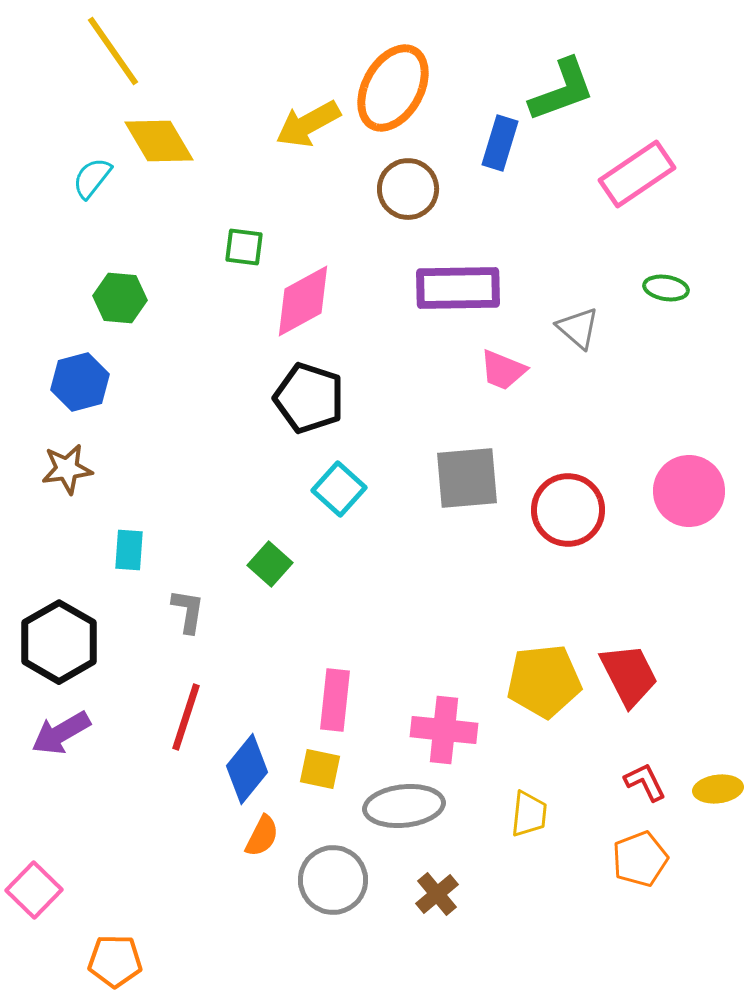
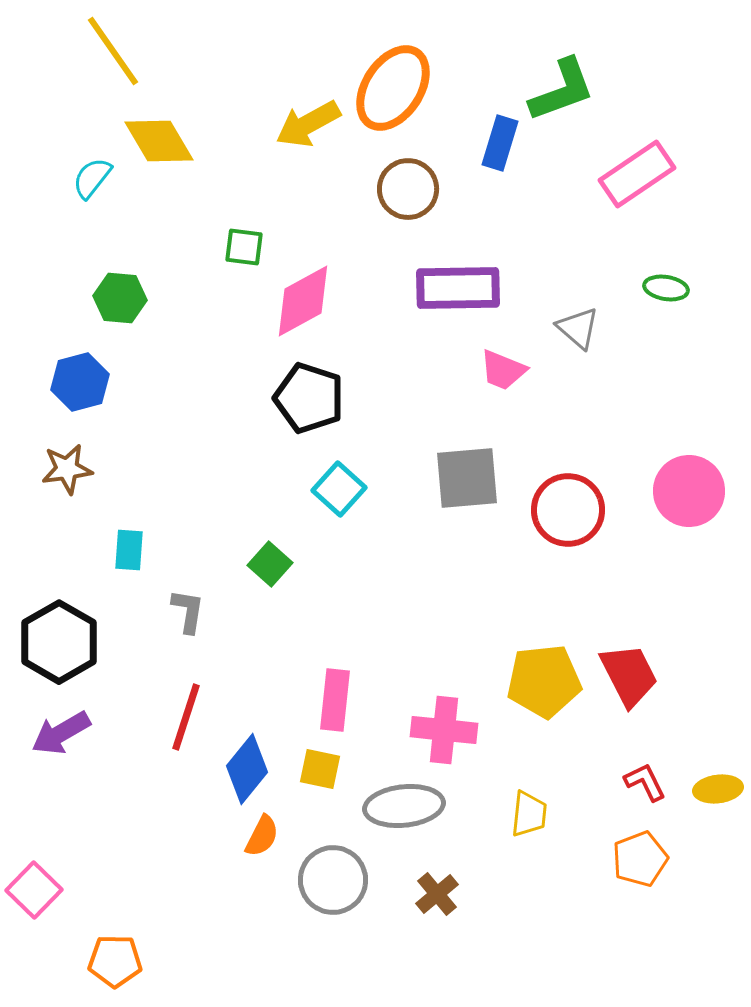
orange ellipse at (393, 88): rotated 4 degrees clockwise
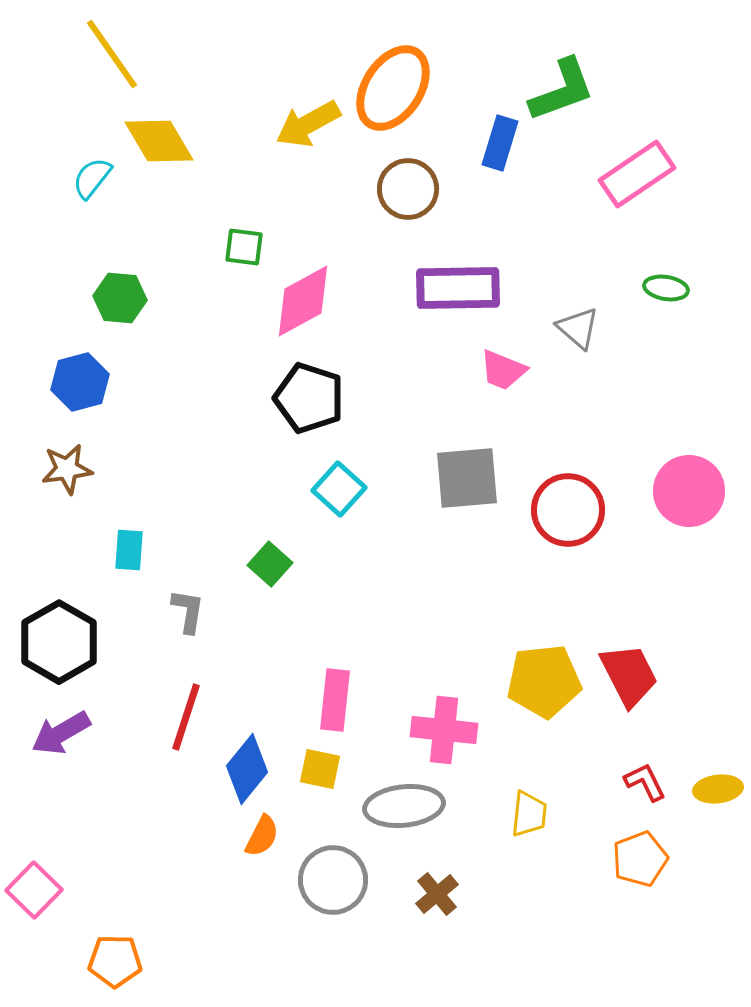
yellow line at (113, 51): moved 1 px left, 3 px down
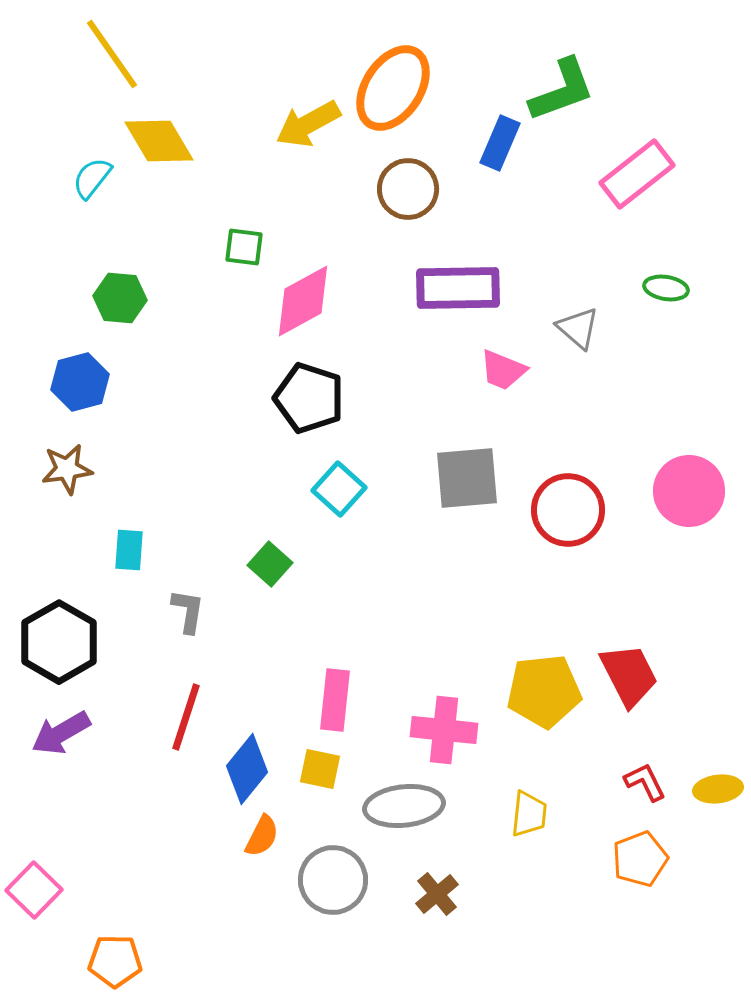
blue rectangle at (500, 143): rotated 6 degrees clockwise
pink rectangle at (637, 174): rotated 4 degrees counterclockwise
yellow pentagon at (544, 681): moved 10 px down
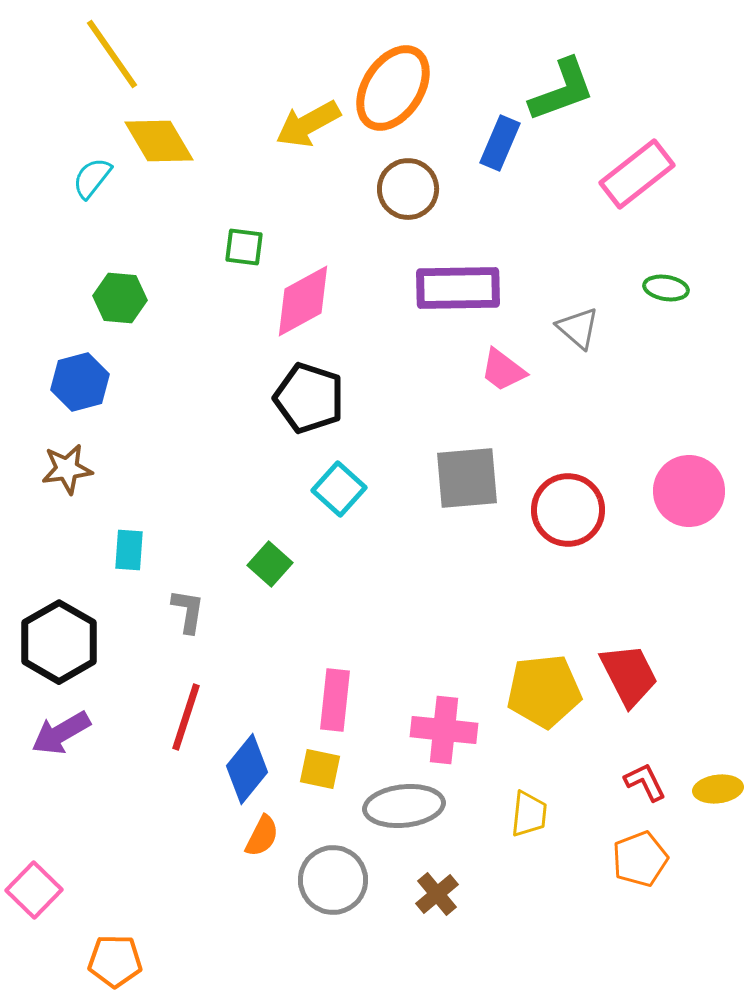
pink trapezoid at (503, 370): rotated 15 degrees clockwise
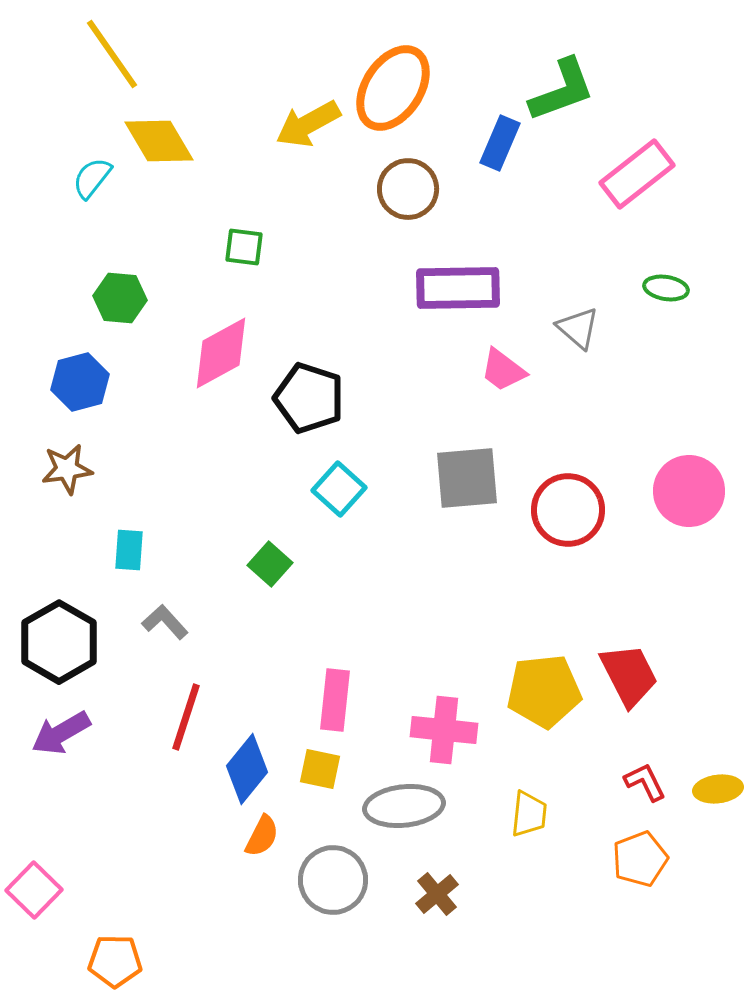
pink diamond at (303, 301): moved 82 px left, 52 px down
gray L-shape at (188, 611): moved 23 px left, 11 px down; rotated 51 degrees counterclockwise
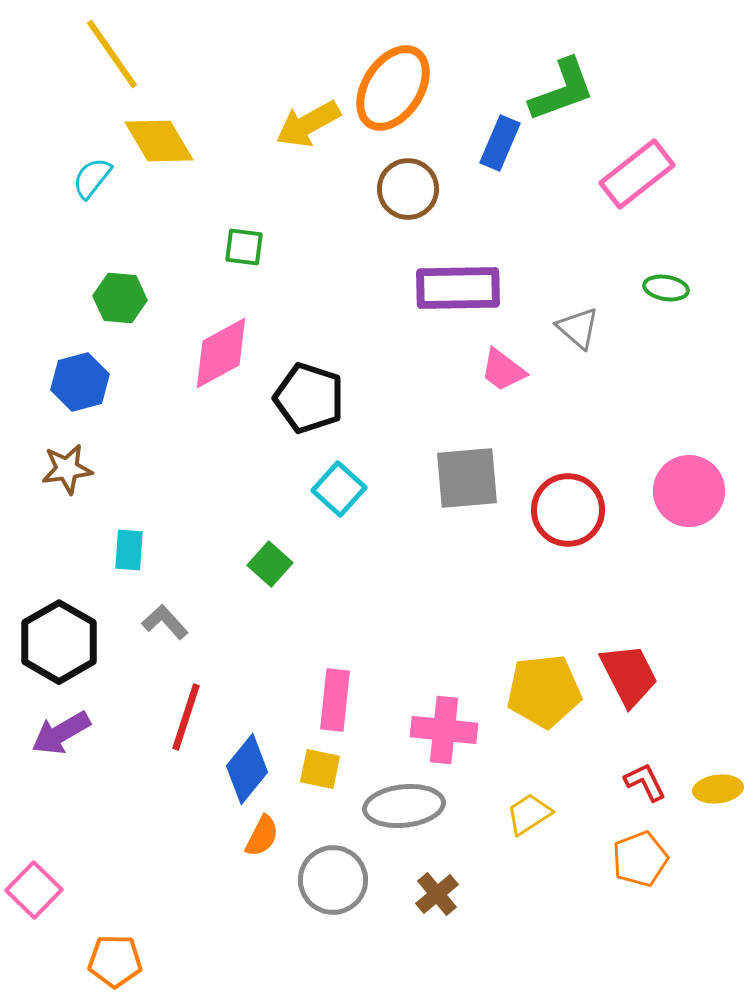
yellow trapezoid at (529, 814): rotated 129 degrees counterclockwise
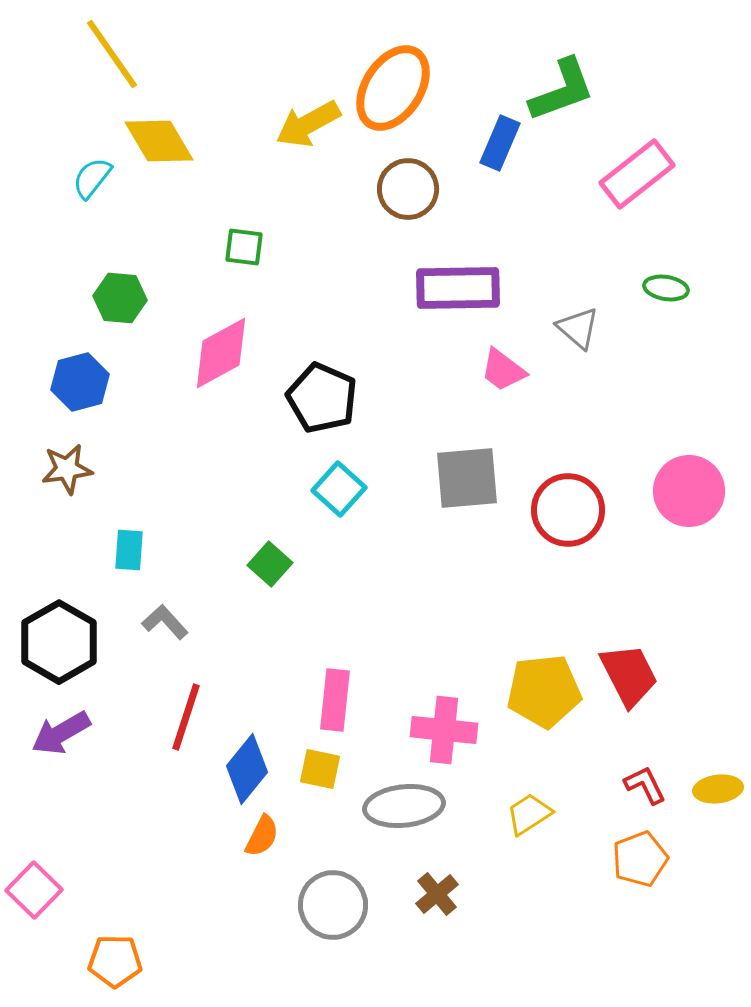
black pentagon at (309, 398): moved 13 px right; rotated 6 degrees clockwise
red L-shape at (645, 782): moved 3 px down
gray circle at (333, 880): moved 25 px down
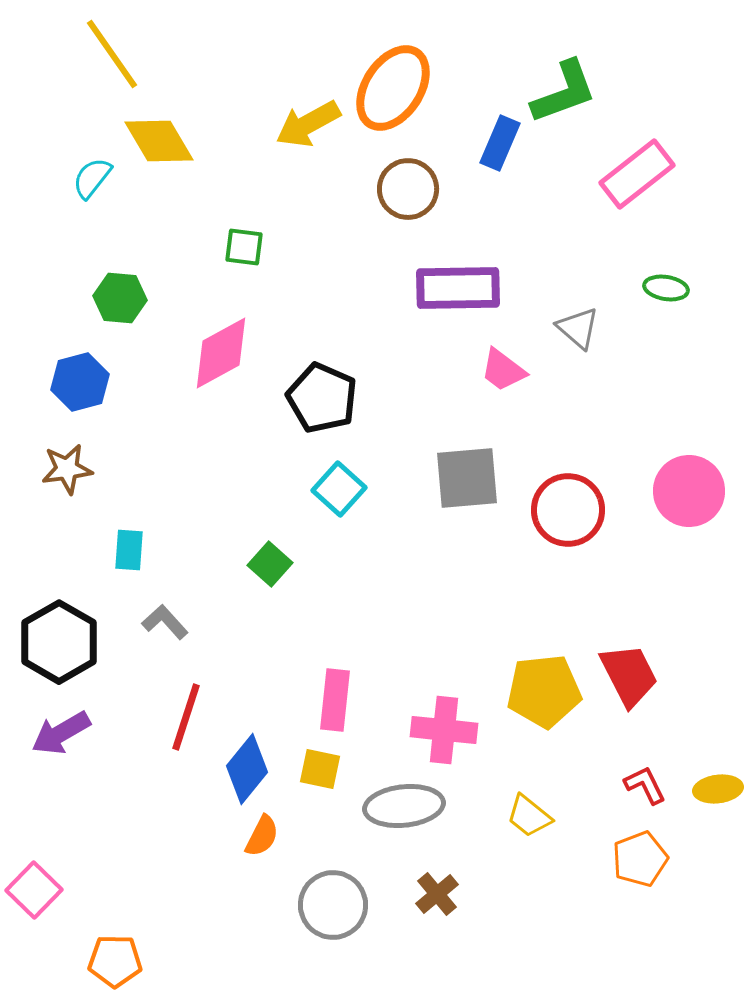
green L-shape at (562, 90): moved 2 px right, 2 px down
yellow trapezoid at (529, 814): moved 2 px down; rotated 108 degrees counterclockwise
